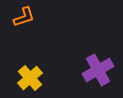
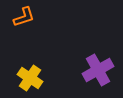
yellow cross: rotated 15 degrees counterclockwise
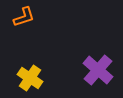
purple cross: rotated 20 degrees counterclockwise
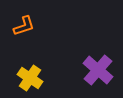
orange L-shape: moved 9 px down
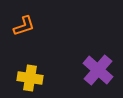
yellow cross: rotated 25 degrees counterclockwise
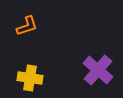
orange L-shape: moved 3 px right
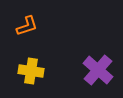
yellow cross: moved 1 px right, 7 px up
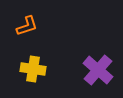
yellow cross: moved 2 px right, 2 px up
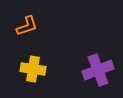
purple cross: rotated 28 degrees clockwise
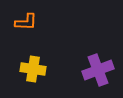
orange L-shape: moved 1 px left, 4 px up; rotated 20 degrees clockwise
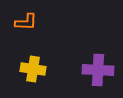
purple cross: rotated 24 degrees clockwise
